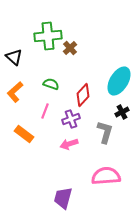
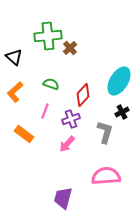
pink arrow: moved 2 px left; rotated 30 degrees counterclockwise
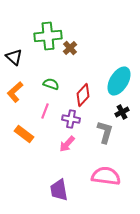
purple cross: rotated 30 degrees clockwise
pink semicircle: rotated 12 degrees clockwise
purple trapezoid: moved 4 px left, 8 px up; rotated 25 degrees counterclockwise
